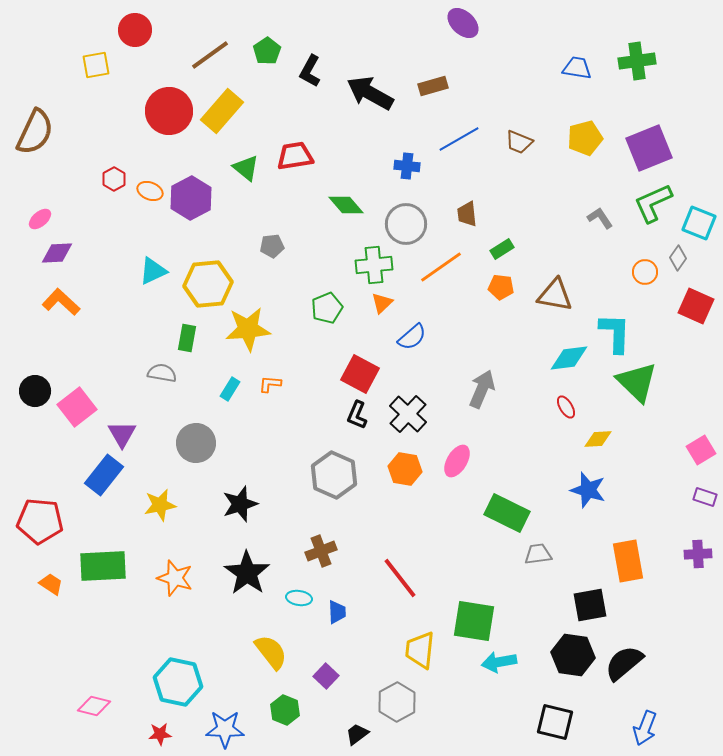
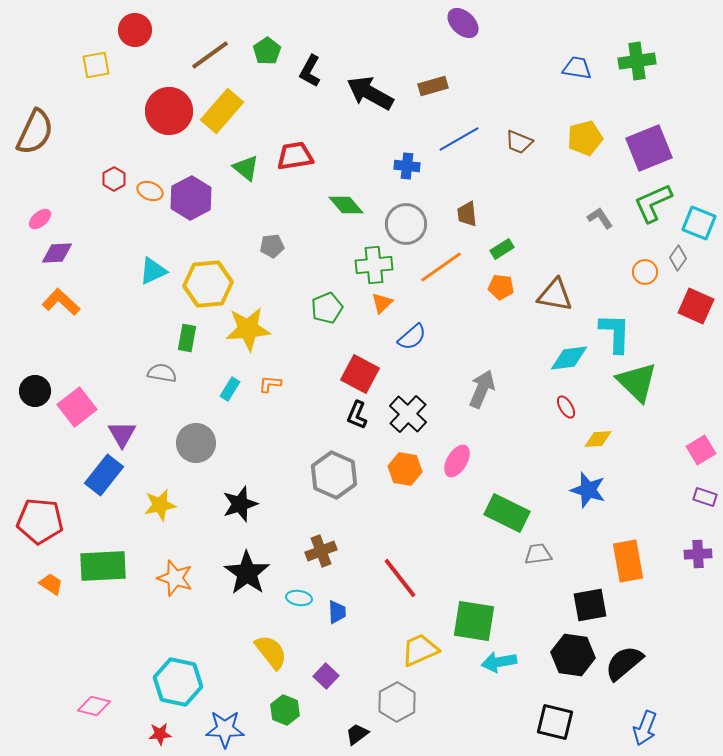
yellow trapezoid at (420, 650): rotated 60 degrees clockwise
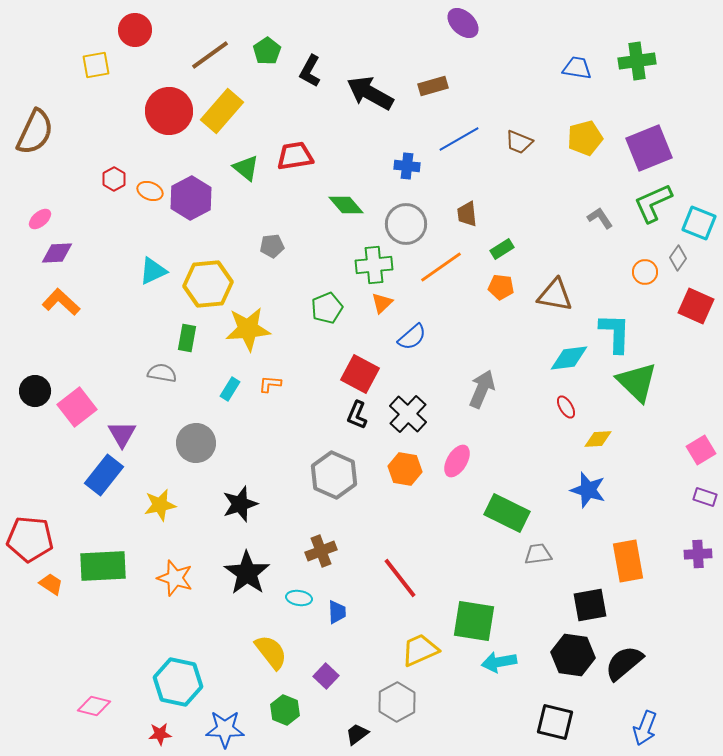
red pentagon at (40, 521): moved 10 px left, 18 px down
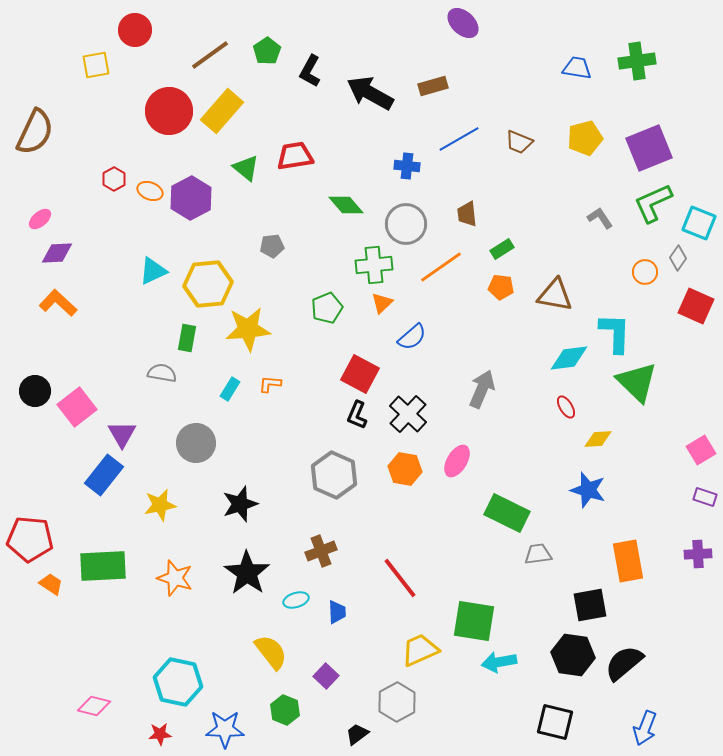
orange L-shape at (61, 302): moved 3 px left, 1 px down
cyan ellipse at (299, 598): moved 3 px left, 2 px down; rotated 25 degrees counterclockwise
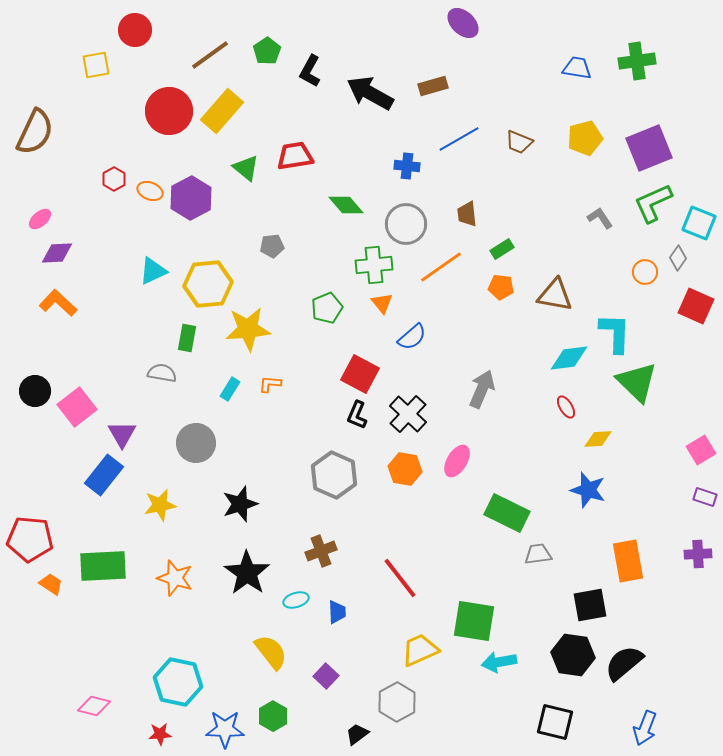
orange triangle at (382, 303): rotated 25 degrees counterclockwise
green hexagon at (285, 710): moved 12 px left, 6 px down; rotated 8 degrees clockwise
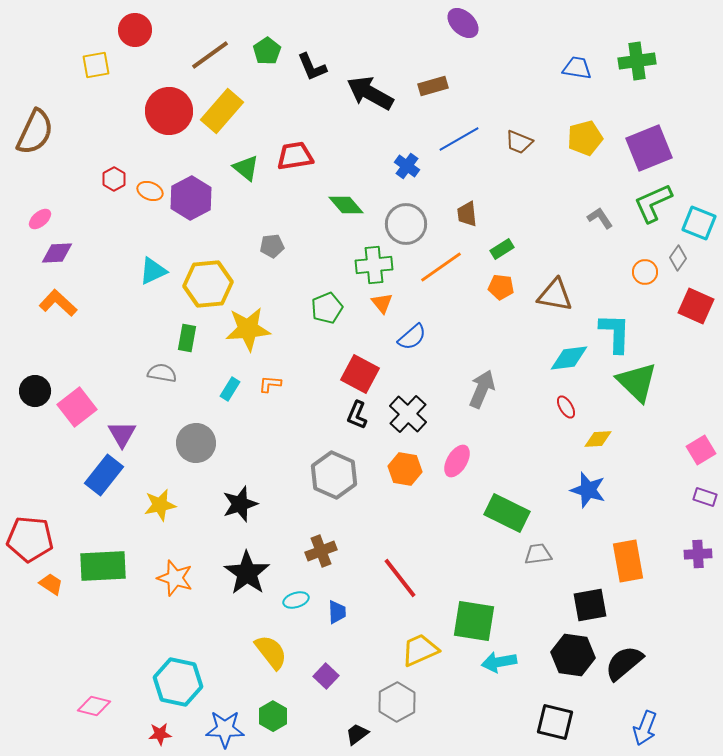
black L-shape at (310, 71): moved 2 px right, 4 px up; rotated 52 degrees counterclockwise
blue cross at (407, 166): rotated 30 degrees clockwise
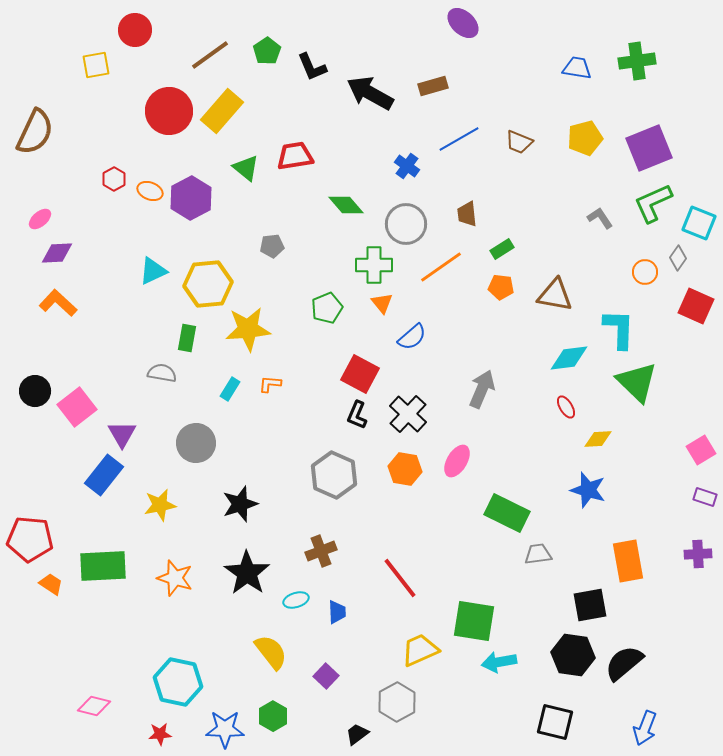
green cross at (374, 265): rotated 6 degrees clockwise
cyan L-shape at (615, 333): moved 4 px right, 4 px up
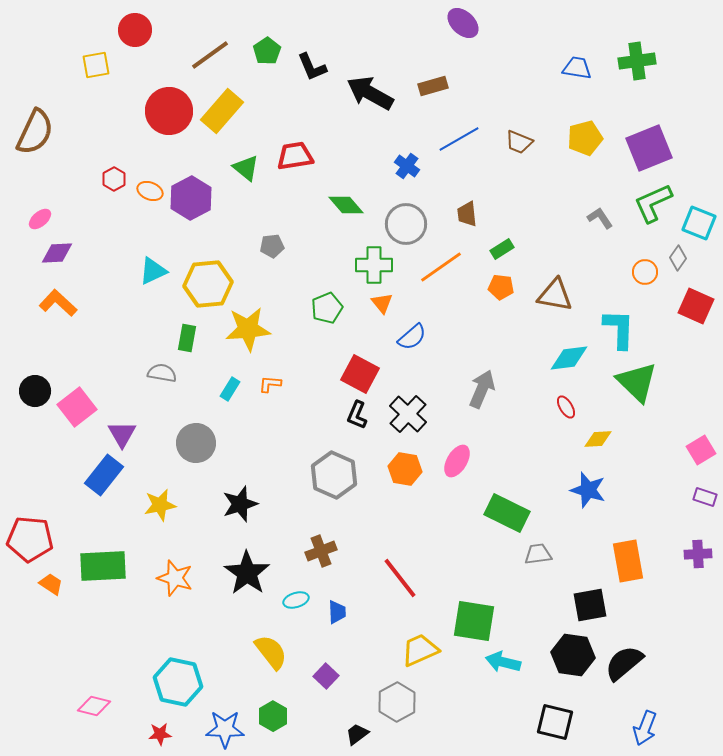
cyan arrow at (499, 662): moved 4 px right; rotated 24 degrees clockwise
